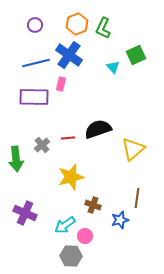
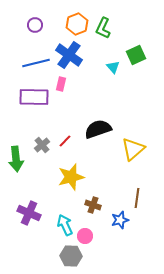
red line: moved 3 px left, 3 px down; rotated 40 degrees counterclockwise
purple cross: moved 4 px right
cyan arrow: rotated 100 degrees clockwise
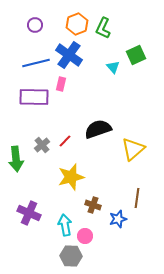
blue star: moved 2 px left, 1 px up
cyan arrow: rotated 15 degrees clockwise
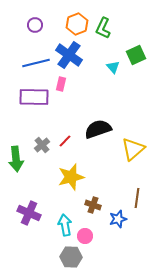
gray hexagon: moved 1 px down
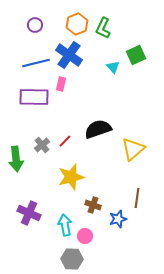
gray hexagon: moved 1 px right, 2 px down
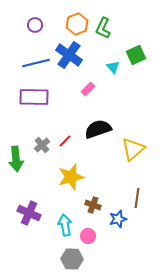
pink rectangle: moved 27 px right, 5 px down; rotated 32 degrees clockwise
pink circle: moved 3 px right
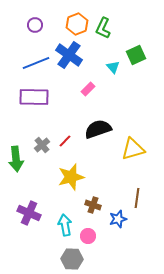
blue line: rotated 8 degrees counterclockwise
yellow triangle: rotated 25 degrees clockwise
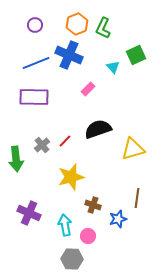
blue cross: rotated 12 degrees counterclockwise
